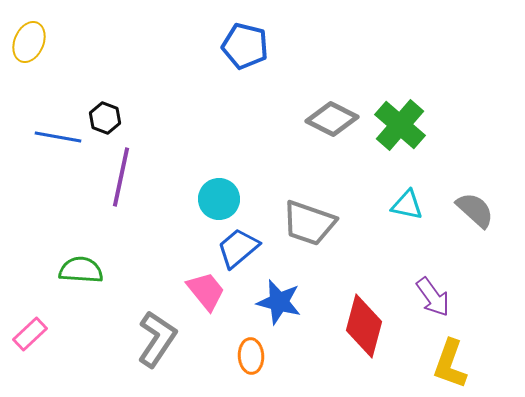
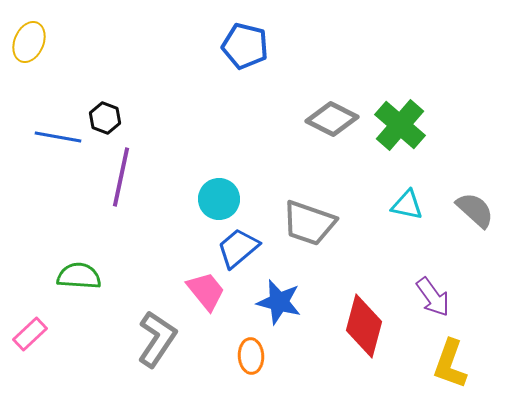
green semicircle: moved 2 px left, 6 px down
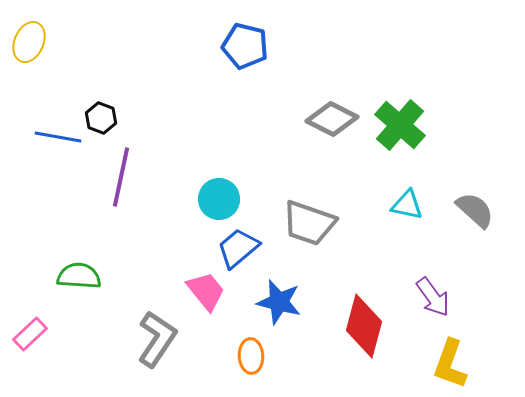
black hexagon: moved 4 px left
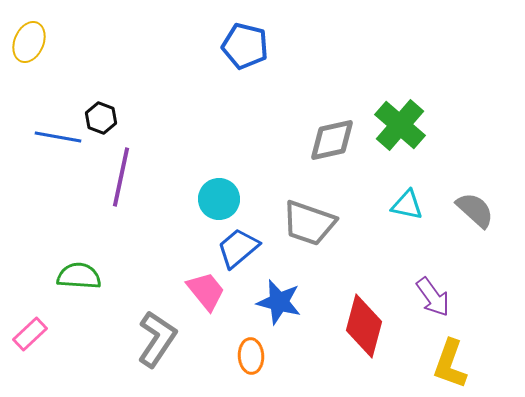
gray diamond: moved 21 px down; rotated 39 degrees counterclockwise
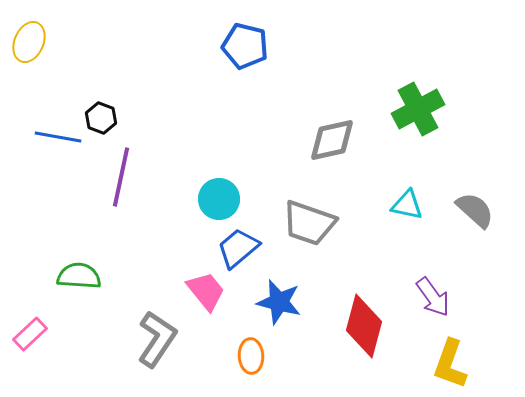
green cross: moved 18 px right, 16 px up; rotated 21 degrees clockwise
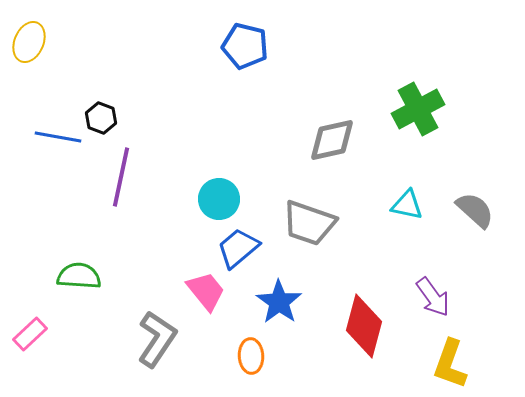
blue star: rotated 21 degrees clockwise
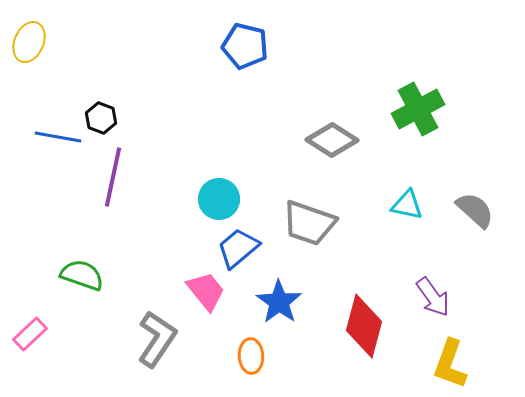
gray diamond: rotated 45 degrees clockwise
purple line: moved 8 px left
green semicircle: moved 3 px right, 1 px up; rotated 15 degrees clockwise
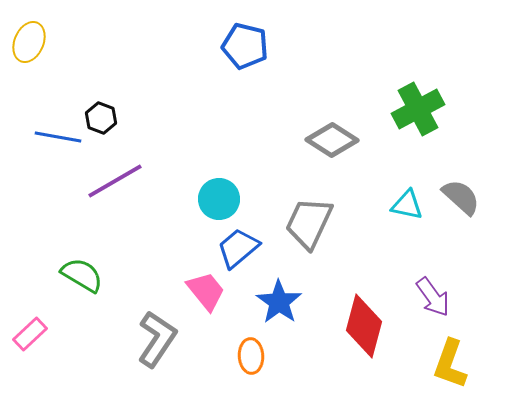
purple line: moved 2 px right, 4 px down; rotated 48 degrees clockwise
gray semicircle: moved 14 px left, 13 px up
gray trapezoid: rotated 96 degrees clockwise
green semicircle: rotated 12 degrees clockwise
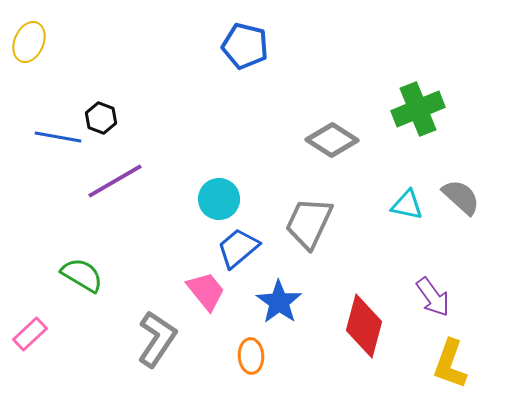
green cross: rotated 6 degrees clockwise
